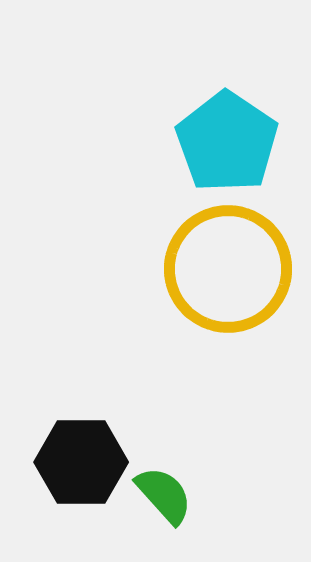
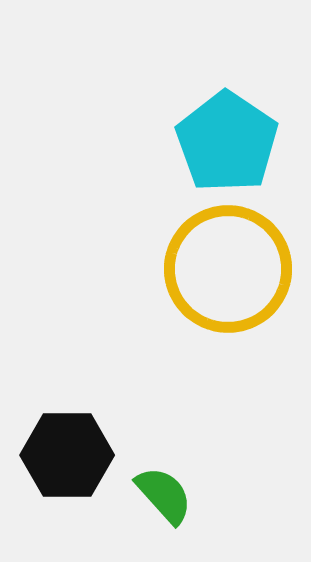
black hexagon: moved 14 px left, 7 px up
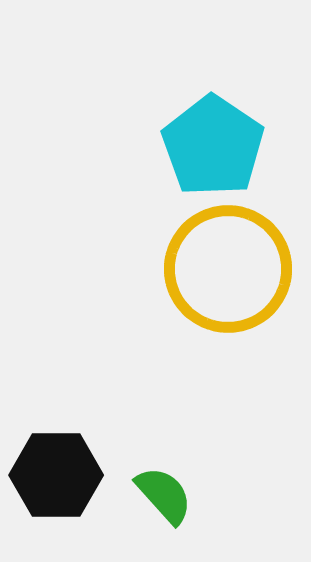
cyan pentagon: moved 14 px left, 4 px down
black hexagon: moved 11 px left, 20 px down
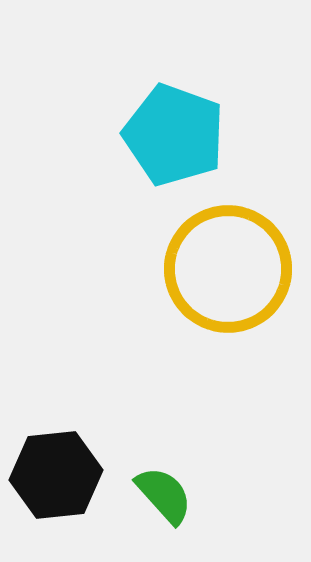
cyan pentagon: moved 39 px left, 11 px up; rotated 14 degrees counterclockwise
black hexagon: rotated 6 degrees counterclockwise
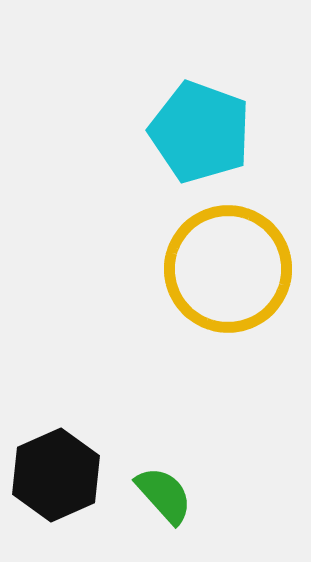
cyan pentagon: moved 26 px right, 3 px up
black hexagon: rotated 18 degrees counterclockwise
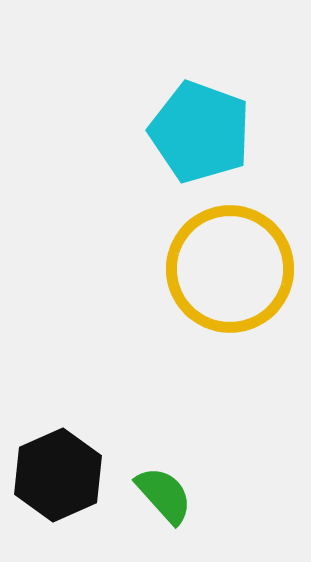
yellow circle: moved 2 px right
black hexagon: moved 2 px right
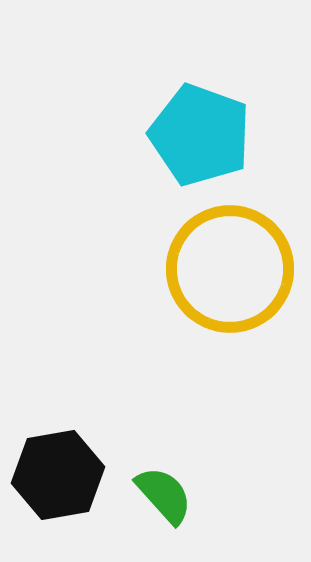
cyan pentagon: moved 3 px down
black hexagon: rotated 14 degrees clockwise
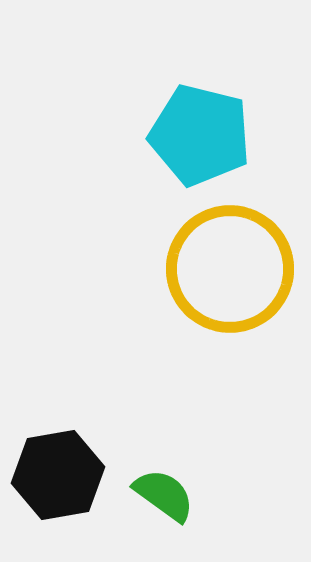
cyan pentagon: rotated 6 degrees counterclockwise
green semicircle: rotated 12 degrees counterclockwise
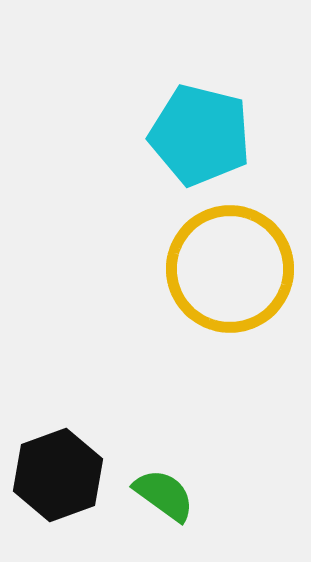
black hexagon: rotated 10 degrees counterclockwise
